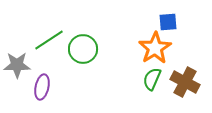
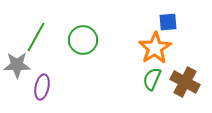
green line: moved 13 px left, 3 px up; rotated 28 degrees counterclockwise
green circle: moved 9 px up
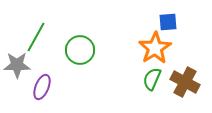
green circle: moved 3 px left, 10 px down
purple ellipse: rotated 10 degrees clockwise
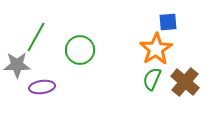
orange star: moved 1 px right, 1 px down
brown cross: rotated 12 degrees clockwise
purple ellipse: rotated 60 degrees clockwise
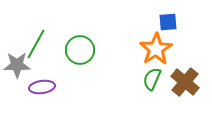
green line: moved 7 px down
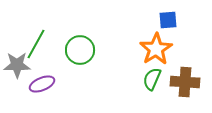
blue square: moved 2 px up
brown cross: rotated 36 degrees counterclockwise
purple ellipse: moved 3 px up; rotated 15 degrees counterclockwise
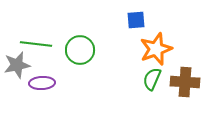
blue square: moved 32 px left
green line: rotated 68 degrees clockwise
orange star: rotated 12 degrees clockwise
gray star: rotated 12 degrees counterclockwise
purple ellipse: moved 1 px up; rotated 20 degrees clockwise
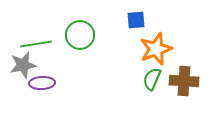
green line: rotated 16 degrees counterclockwise
green circle: moved 15 px up
gray star: moved 6 px right
brown cross: moved 1 px left, 1 px up
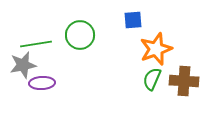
blue square: moved 3 px left
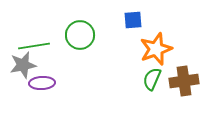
green line: moved 2 px left, 2 px down
brown cross: rotated 12 degrees counterclockwise
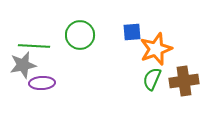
blue square: moved 1 px left, 12 px down
green line: rotated 12 degrees clockwise
